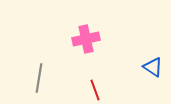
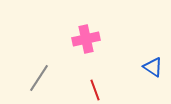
gray line: rotated 24 degrees clockwise
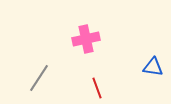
blue triangle: rotated 25 degrees counterclockwise
red line: moved 2 px right, 2 px up
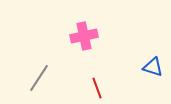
pink cross: moved 2 px left, 3 px up
blue triangle: rotated 10 degrees clockwise
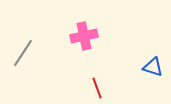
gray line: moved 16 px left, 25 px up
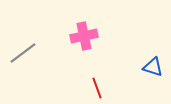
gray line: rotated 20 degrees clockwise
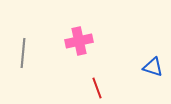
pink cross: moved 5 px left, 5 px down
gray line: rotated 48 degrees counterclockwise
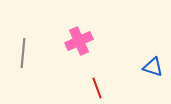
pink cross: rotated 12 degrees counterclockwise
